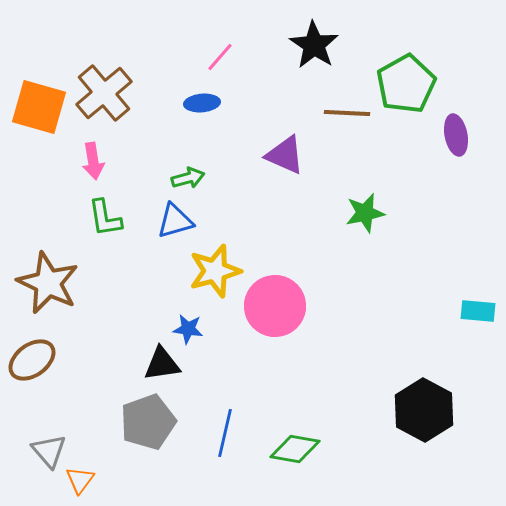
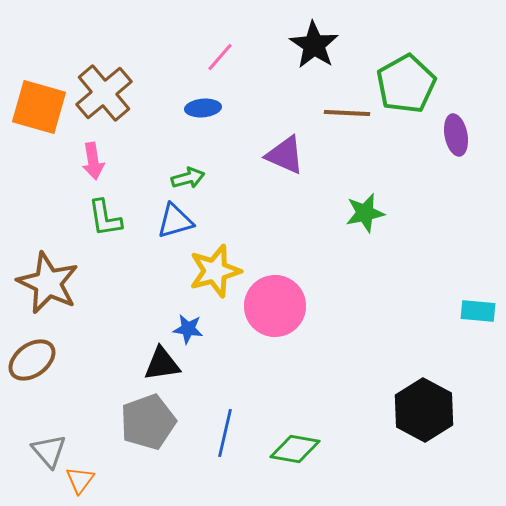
blue ellipse: moved 1 px right, 5 px down
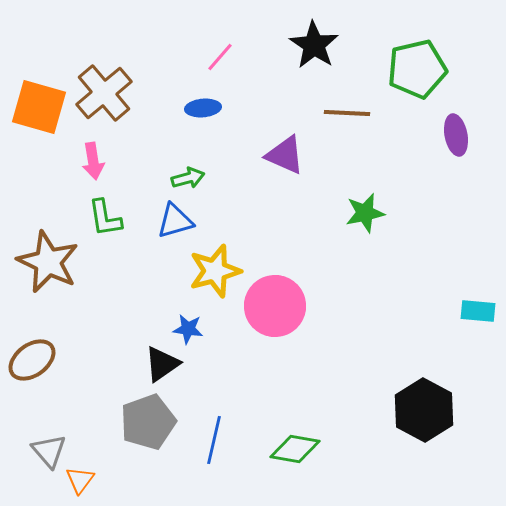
green pentagon: moved 11 px right, 15 px up; rotated 16 degrees clockwise
brown star: moved 21 px up
black triangle: rotated 27 degrees counterclockwise
blue line: moved 11 px left, 7 px down
